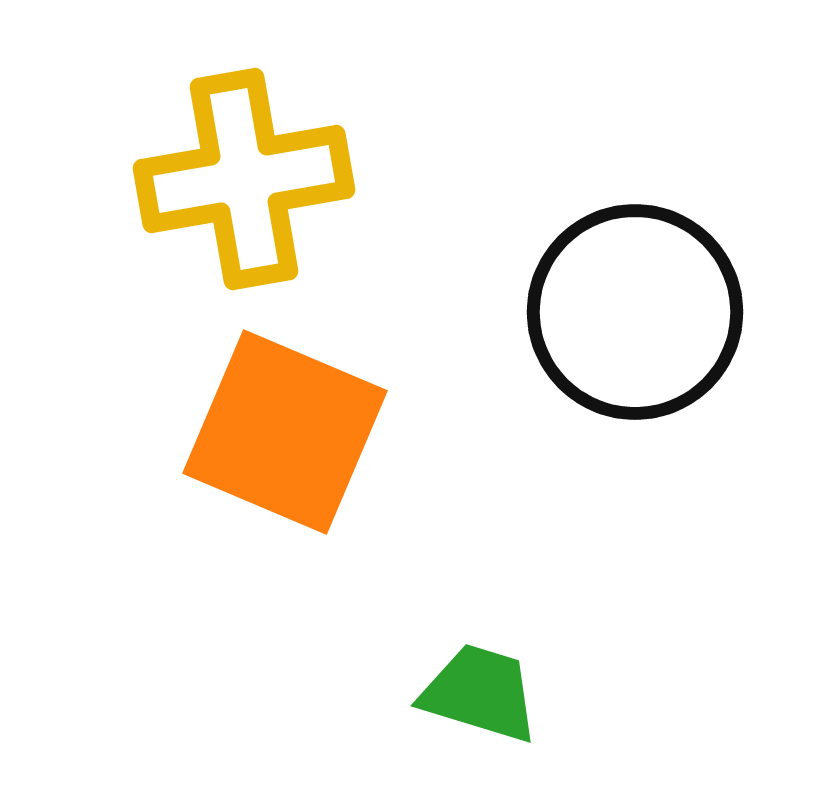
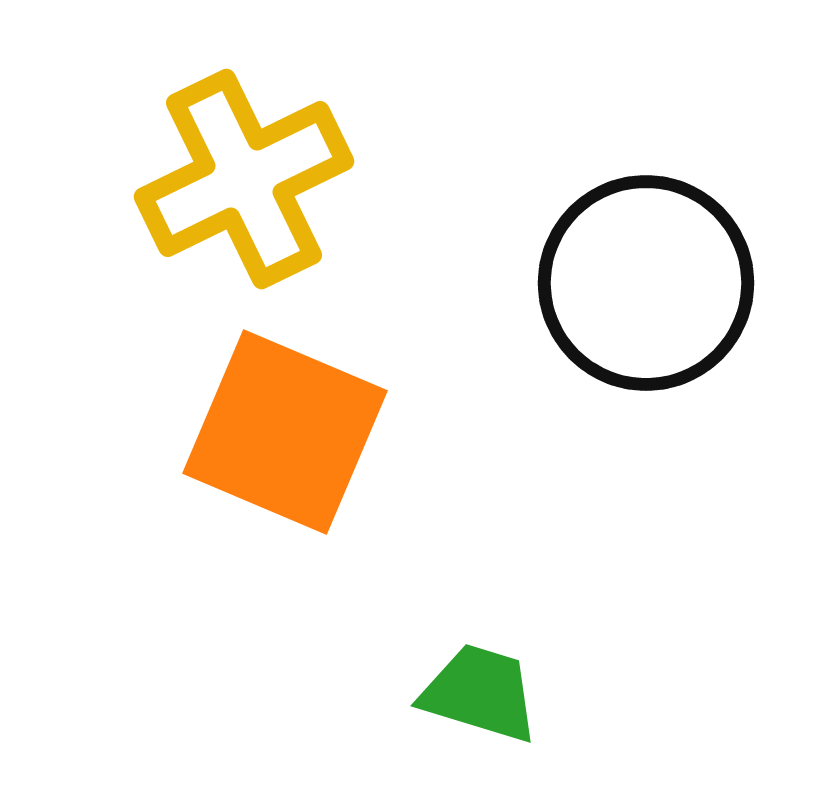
yellow cross: rotated 16 degrees counterclockwise
black circle: moved 11 px right, 29 px up
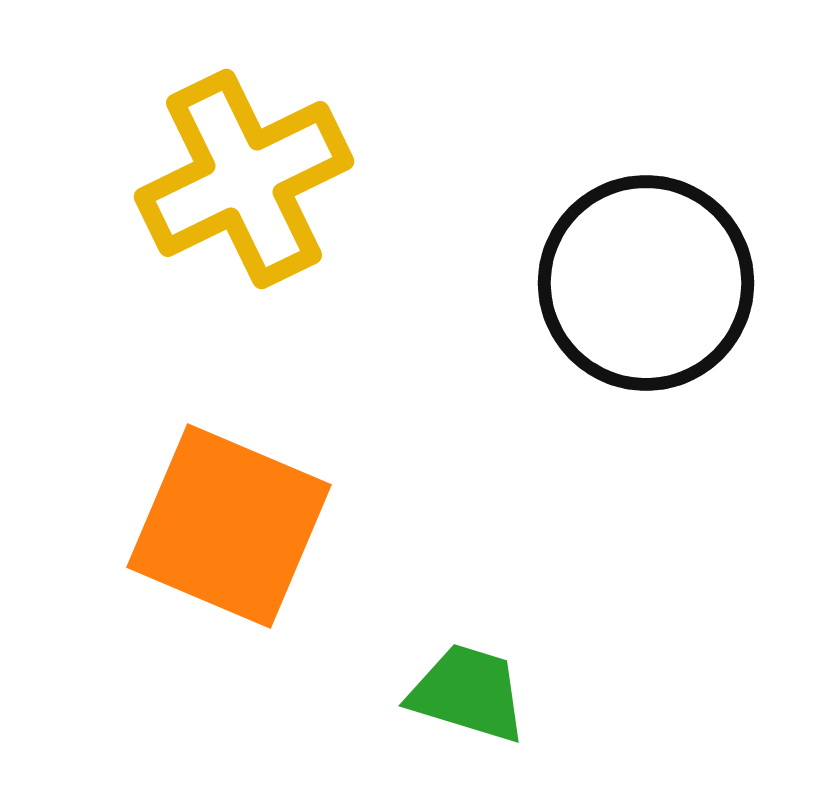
orange square: moved 56 px left, 94 px down
green trapezoid: moved 12 px left
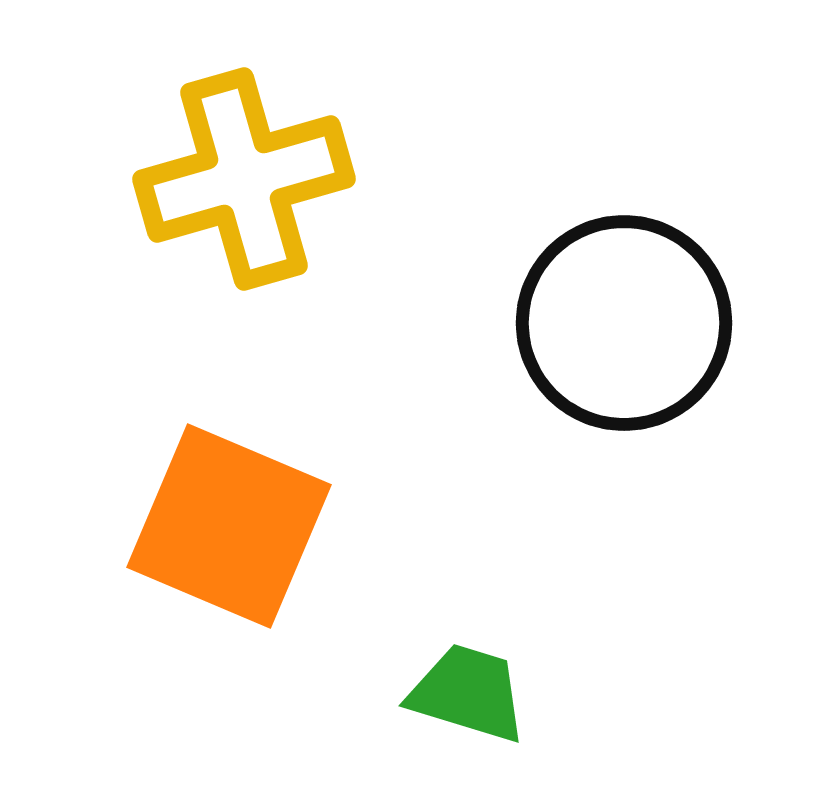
yellow cross: rotated 10 degrees clockwise
black circle: moved 22 px left, 40 px down
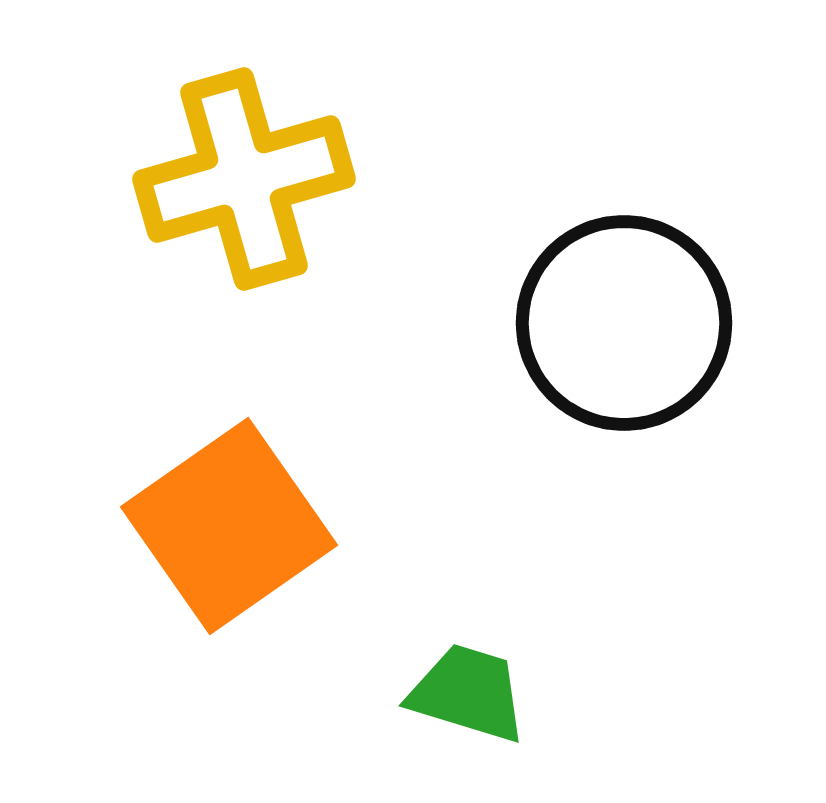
orange square: rotated 32 degrees clockwise
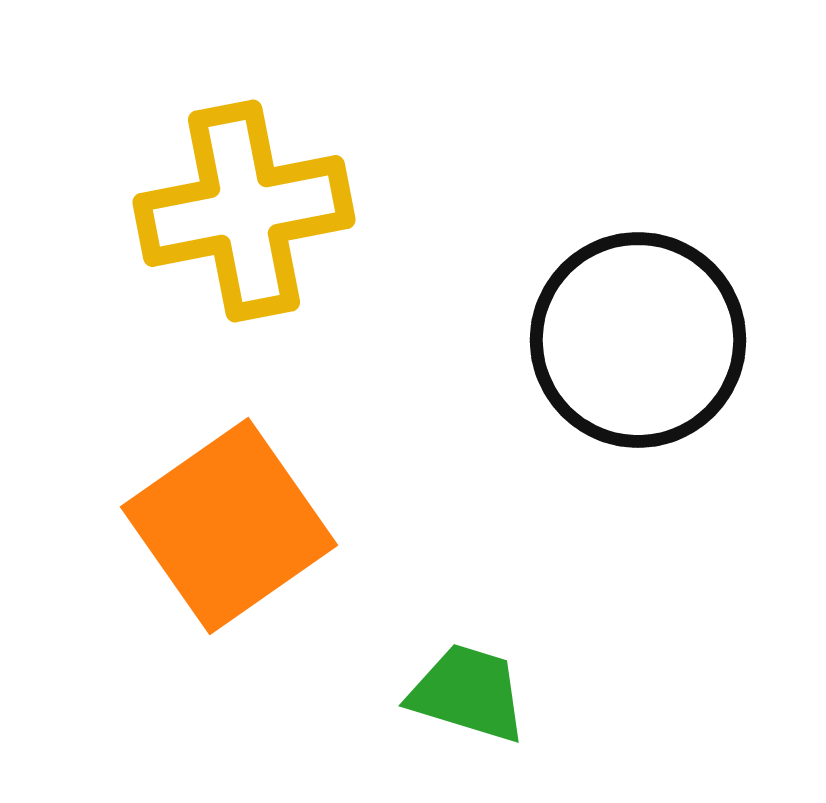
yellow cross: moved 32 px down; rotated 5 degrees clockwise
black circle: moved 14 px right, 17 px down
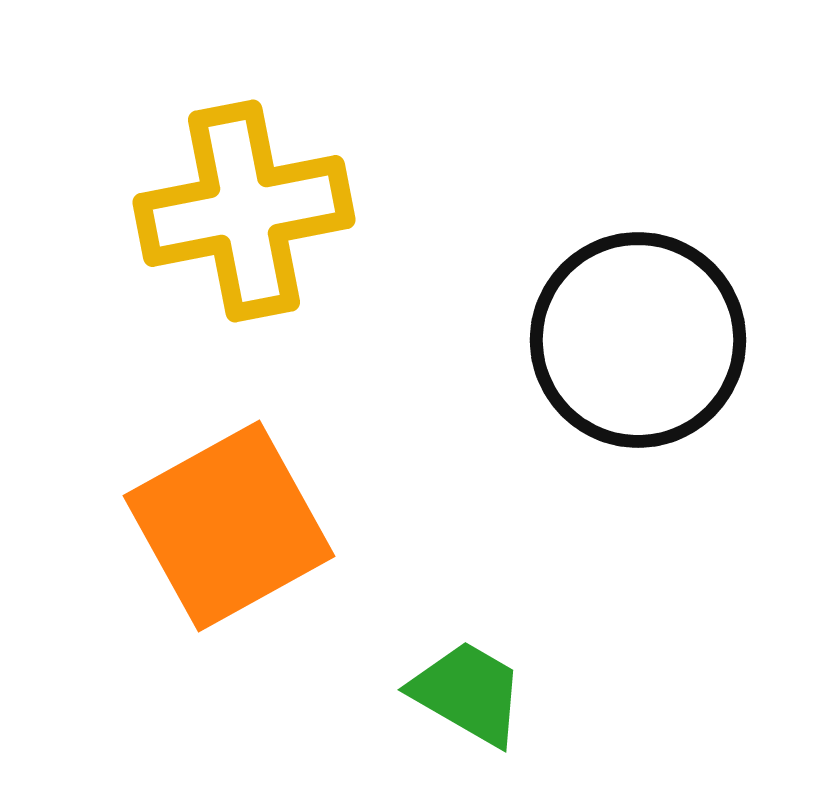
orange square: rotated 6 degrees clockwise
green trapezoid: rotated 13 degrees clockwise
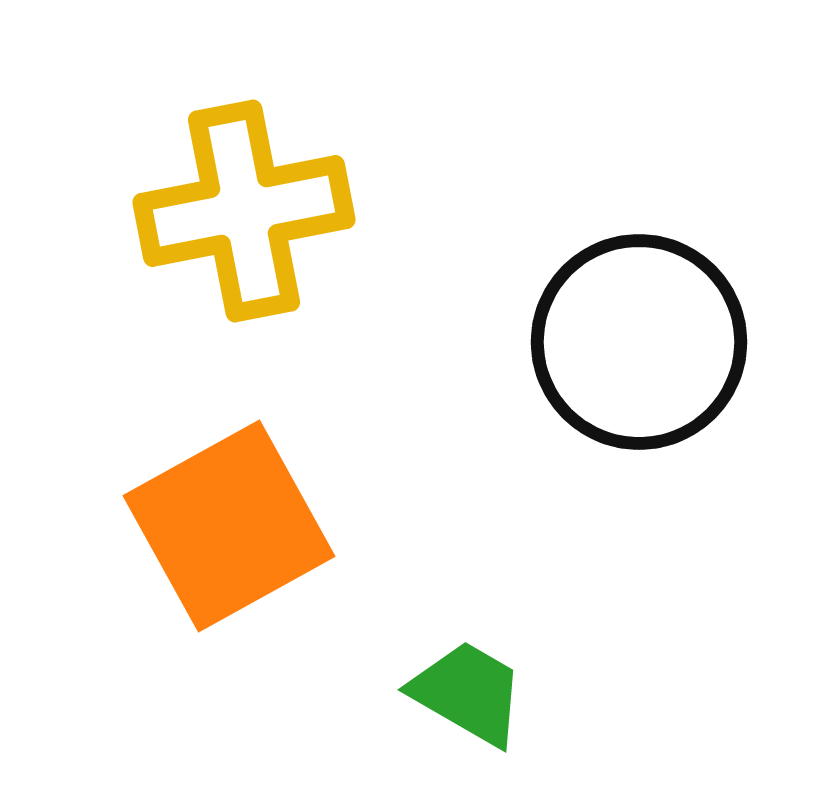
black circle: moved 1 px right, 2 px down
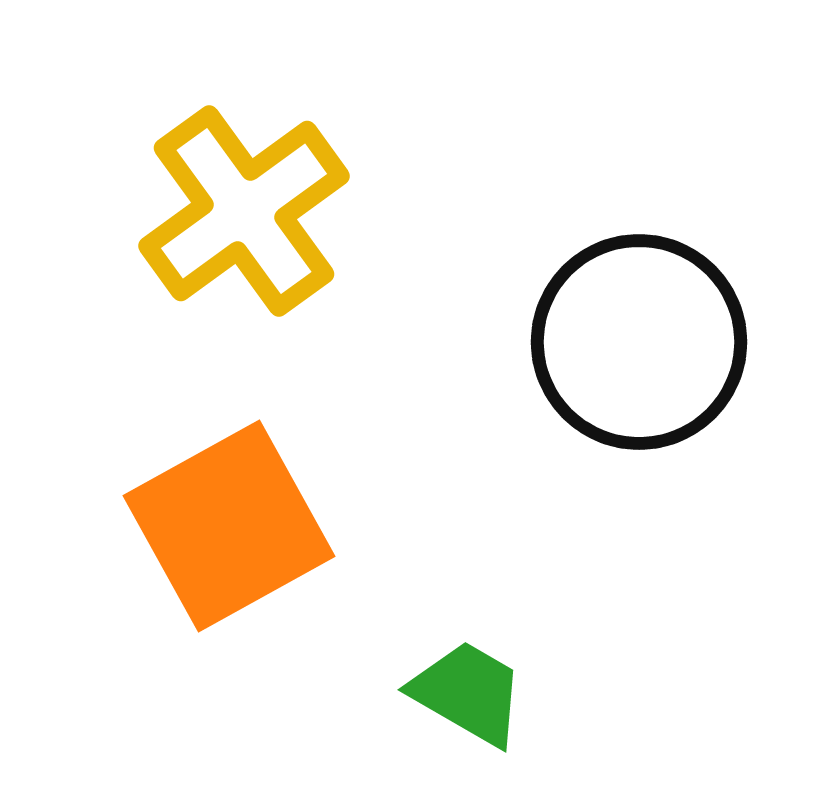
yellow cross: rotated 25 degrees counterclockwise
